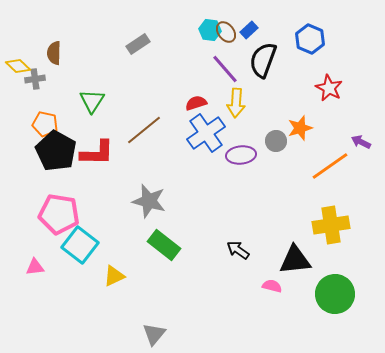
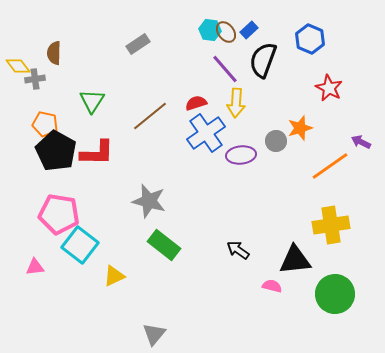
yellow diamond: rotated 10 degrees clockwise
brown line: moved 6 px right, 14 px up
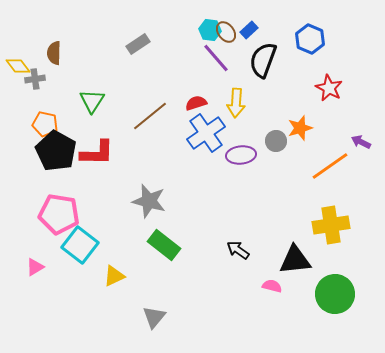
purple line: moved 9 px left, 11 px up
pink triangle: rotated 24 degrees counterclockwise
gray triangle: moved 17 px up
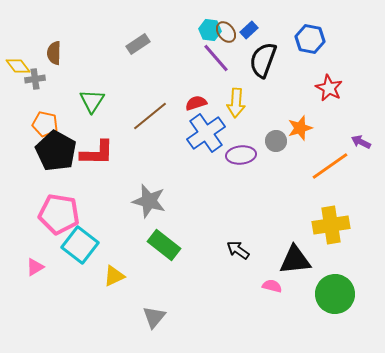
blue hexagon: rotated 12 degrees counterclockwise
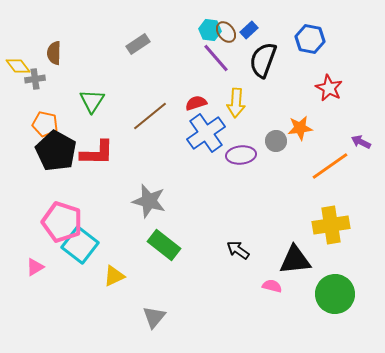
orange star: rotated 10 degrees clockwise
pink pentagon: moved 3 px right, 8 px down; rotated 9 degrees clockwise
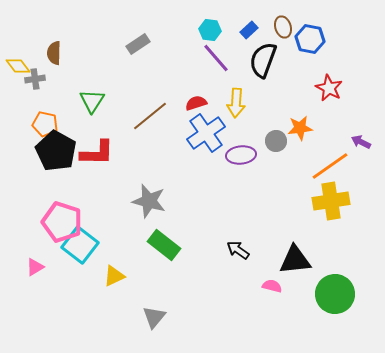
brown ellipse: moved 57 px right, 5 px up; rotated 20 degrees clockwise
yellow cross: moved 24 px up
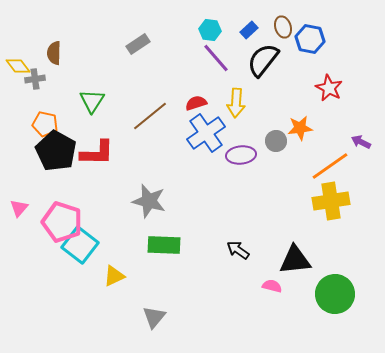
black semicircle: rotated 18 degrees clockwise
green rectangle: rotated 36 degrees counterclockwise
pink triangle: moved 16 px left, 59 px up; rotated 18 degrees counterclockwise
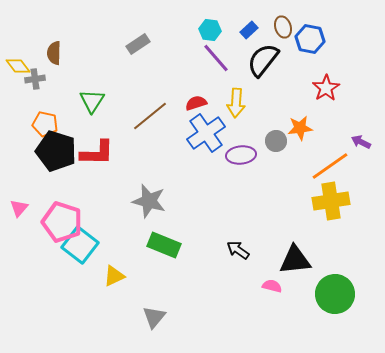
red star: moved 3 px left; rotated 12 degrees clockwise
black pentagon: rotated 12 degrees counterclockwise
green rectangle: rotated 20 degrees clockwise
